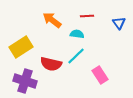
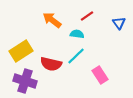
red line: rotated 32 degrees counterclockwise
yellow rectangle: moved 4 px down
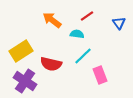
cyan line: moved 7 px right
pink rectangle: rotated 12 degrees clockwise
purple cross: rotated 15 degrees clockwise
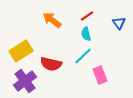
cyan semicircle: moved 9 px right; rotated 112 degrees counterclockwise
purple cross: rotated 20 degrees clockwise
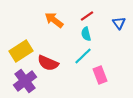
orange arrow: moved 2 px right
red semicircle: moved 3 px left, 1 px up; rotated 10 degrees clockwise
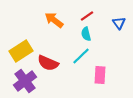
cyan line: moved 2 px left
pink rectangle: rotated 24 degrees clockwise
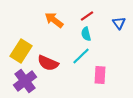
yellow rectangle: rotated 25 degrees counterclockwise
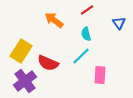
red line: moved 6 px up
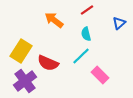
blue triangle: rotated 24 degrees clockwise
pink rectangle: rotated 48 degrees counterclockwise
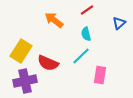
pink rectangle: rotated 54 degrees clockwise
purple cross: rotated 25 degrees clockwise
